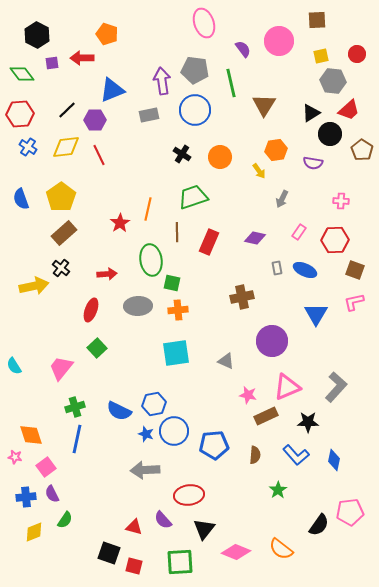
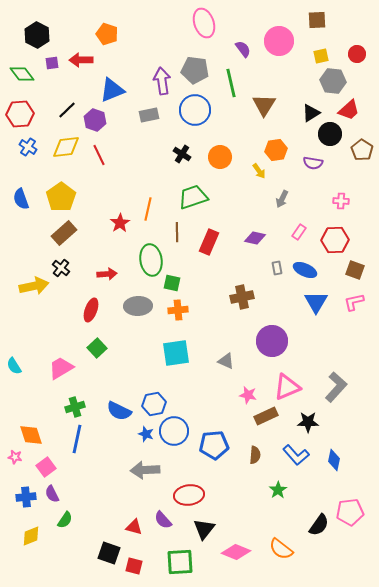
red arrow at (82, 58): moved 1 px left, 2 px down
purple hexagon at (95, 120): rotated 20 degrees clockwise
blue triangle at (316, 314): moved 12 px up
pink trapezoid at (61, 368): rotated 20 degrees clockwise
yellow diamond at (34, 532): moved 3 px left, 4 px down
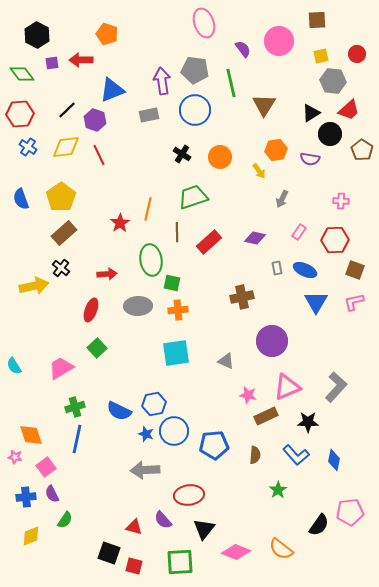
purple semicircle at (313, 163): moved 3 px left, 4 px up
red rectangle at (209, 242): rotated 25 degrees clockwise
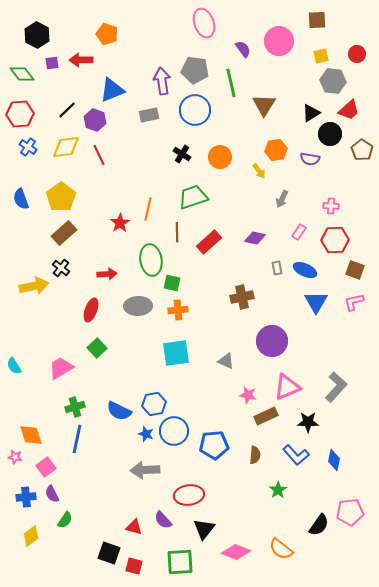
pink cross at (341, 201): moved 10 px left, 5 px down
yellow diamond at (31, 536): rotated 15 degrees counterclockwise
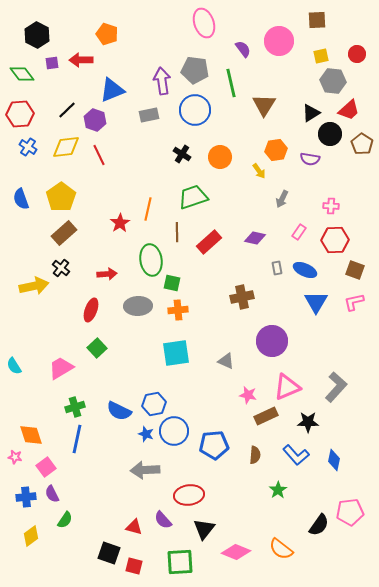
brown pentagon at (362, 150): moved 6 px up
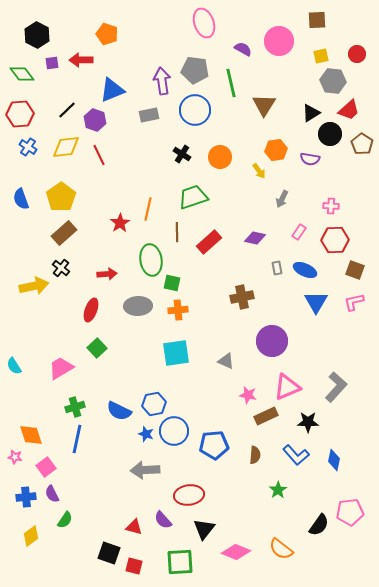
purple semicircle at (243, 49): rotated 24 degrees counterclockwise
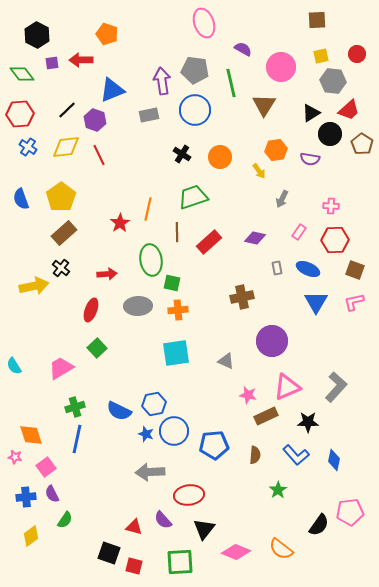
pink circle at (279, 41): moved 2 px right, 26 px down
blue ellipse at (305, 270): moved 3 px right, 1 px up
gray arrow at (145, 470): moved 5 px right, 2 px down
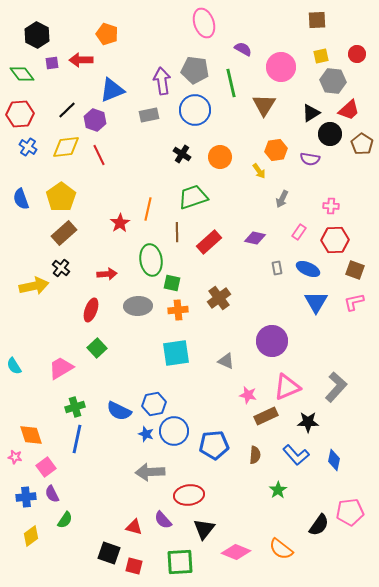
brown cross at (242, 297): moved 23 px left, 1 px down; rotated 25 degrees counterclockwise
